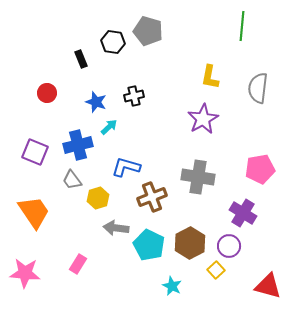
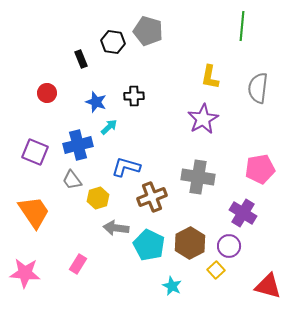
black cross: rotated 12 degrees clockwise
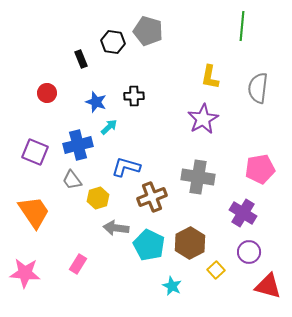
purple circle: moved 20 px right, 6 px down
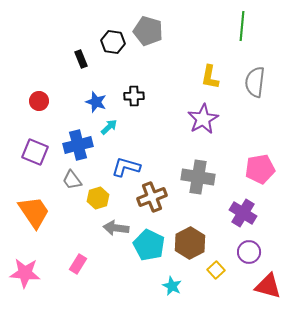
gray semicircle: moved 3 px left, 6 px up
red circle: moved 8 px left, 8 px down
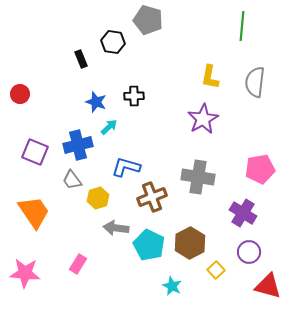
gray pentagon: moved 11 px up
red circle: moved 19 px left, 7 px up
